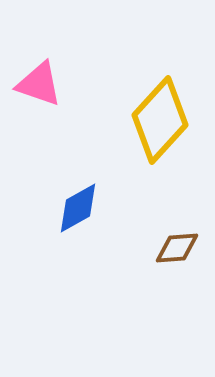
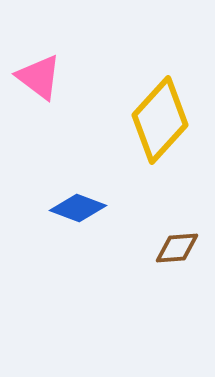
pink triangle: moved 7 px up; rotated 18 degrees clockwise
blue diamond: rotated 50 degrees clockwise
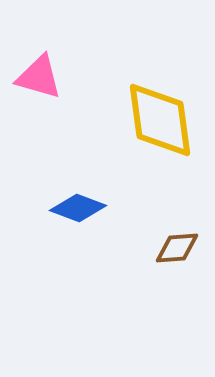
pink triangle: rotated 21 degrees counterclockwise
yellow diamond: rotated 50 degrees counterclockwise
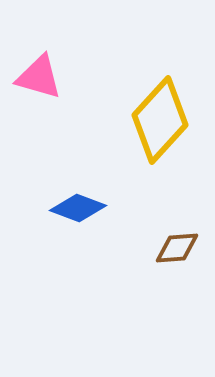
yellow diamond: rotated 50 degrees clockwise
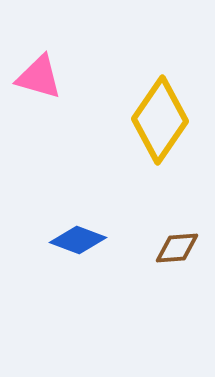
yellow diamond: rotated 8 degrees counterclockwise
blue diamond: moved 32 px down
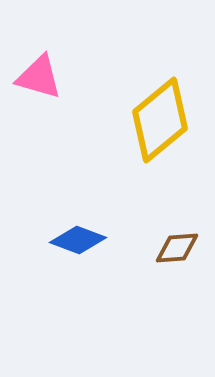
yellow diamond: rotated 16 degrees clockwise
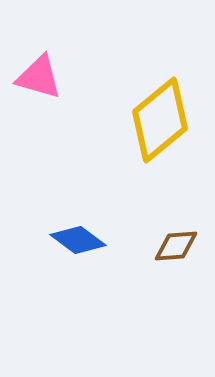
blue diamond: rotated 16 degrees clockwise
brown diamond: moved 1 px left, 2 px up
